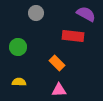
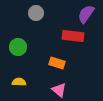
purple semicircle: rotated 84 degrees counterclockwise
orange rectangle: rotated 28 degrees counterclockwise
pink triangle: rotated 42 degrees clockwise
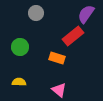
red rectangle: rotated 45 degrees counterclockwise
green circle: moved 2 px right
orange rectangle: moved 5 px up
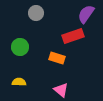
red rectangle: rotated 20 degrees clockwise
pink triangle: moved 2 px right
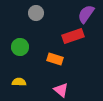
orange rectangle: moved 2 px left, 1 px down
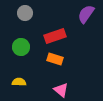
gray circle: moved 11 px left
red rectangle: moved 18 px left
green circle: moved 1 px right
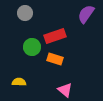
green circle: moved 11 px right
pink triangle: moved 4 px right
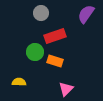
gray circle: moved 16 px right
green circle: moved 3 px right, 5 px down
orange rectangle: moved 2 px down
pink triangle: moved 1 px right, 1 px up; rotated 35 degrees clockwise
